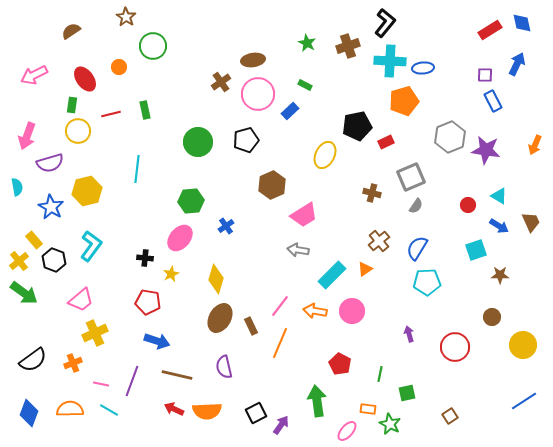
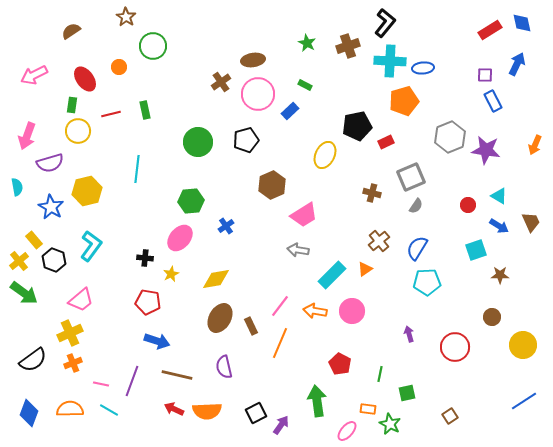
yellow diamond at (216, 279): rotated 64 degrees clockwise
yellow cross at (95, 333): moved 25 px left
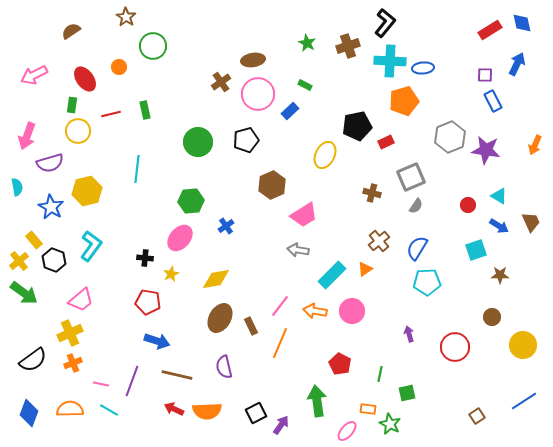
brown square at (450, 416): moved 27 px right
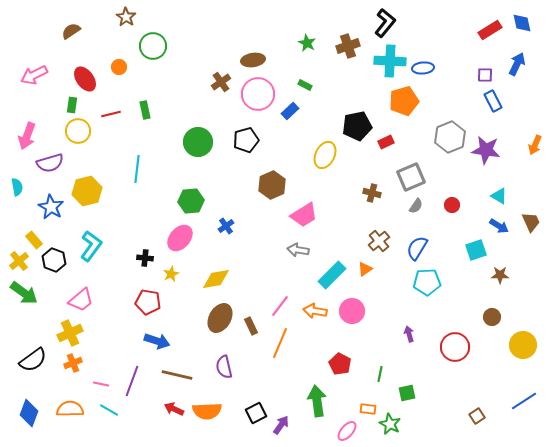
red circle at (468, 205): moved 16 px left
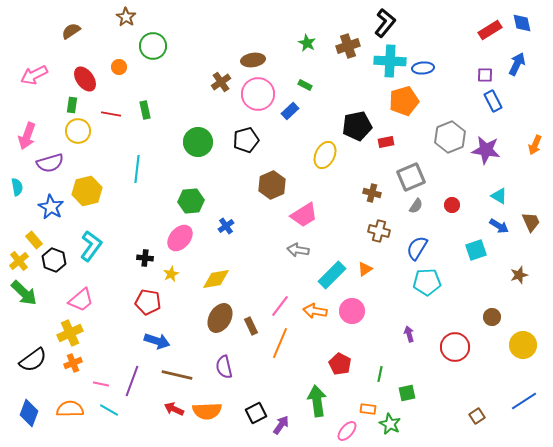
red line at (111, 114): rotated 24 degrees clockwise
red rectangle at (386, 142): rotated 14 degrees clockwise
brown cross at (379, 241): moved 10 px up; rotated 35 degrees counterclockwise
brown star at (500, 275): moved 19 px right; rotated 18 degrees counterclockwise
green arrow at (24, 293): rotated 8 degrees clockwise
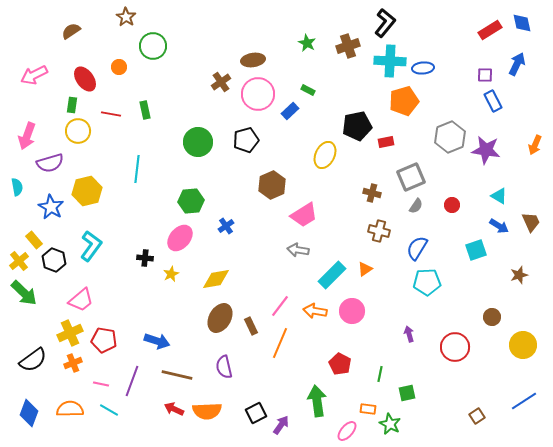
green rectangle at (305, 85): moved 3 px right, 5 px down
red pentagon at (148, 302): moved 44 px left, 38 px down
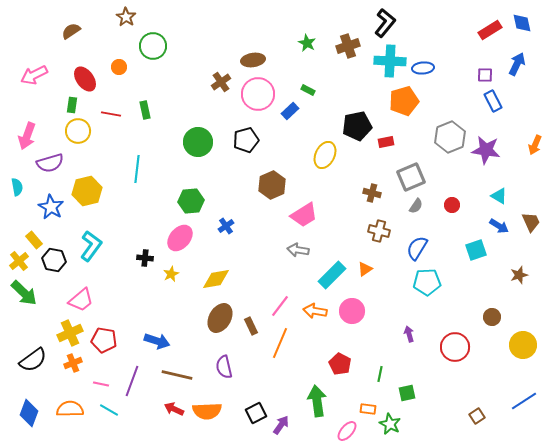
black hexagon at (54, 260): rotated 10 degrees counterclockwise
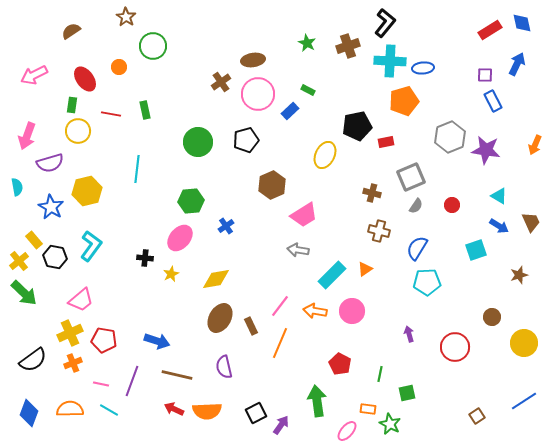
black hexagon at (54, 260): moved 1 px right, 3 px up
yellow circle at (523, 345): moved 1 px right, 2 px up
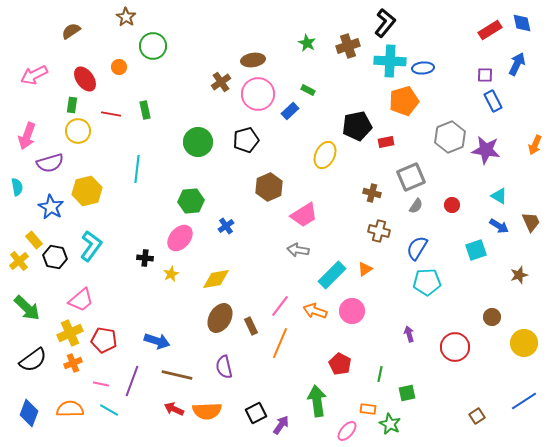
brown hexagon at (272, 185): moved 3 px left, 2 px down
green arrow at (24, 293): moved 3 px right, 15 px down
orange arrow at (315, 311): rotated 10 degrees clockwise
